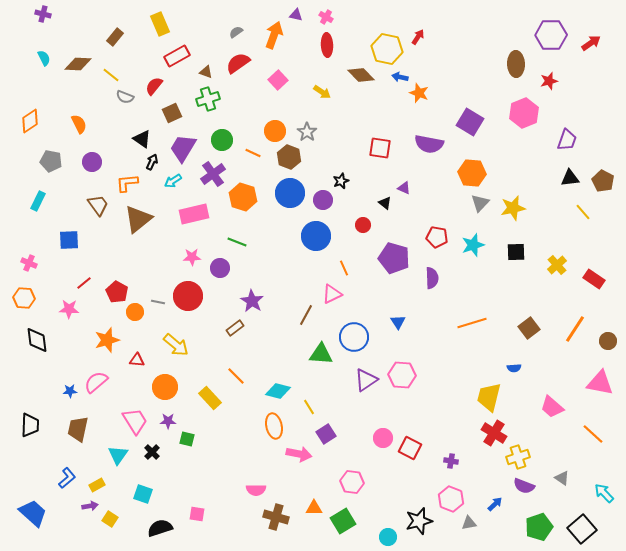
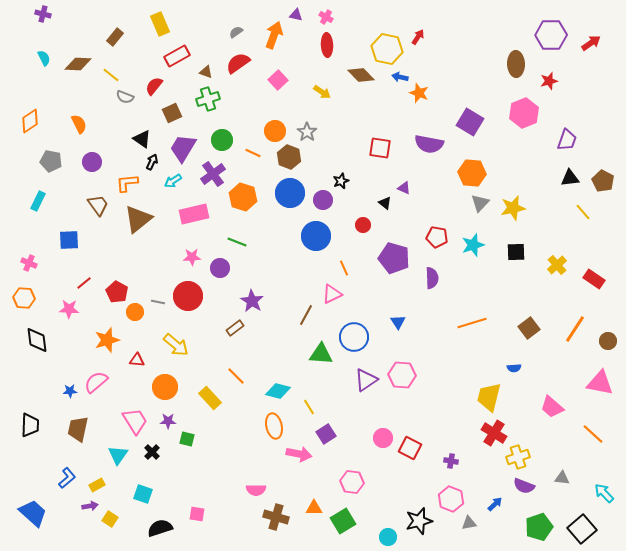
gray triangle at (562, 478): rotated 28 degrees counterclockwise
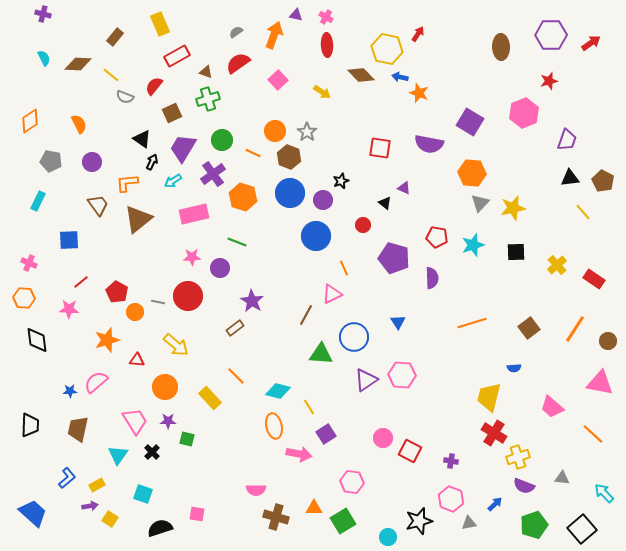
red arrow at (418, 37): moved 3 px up
brown ellipse at (516, 64): moved 15 px left, 17 px up
red line at (84, 283): moved 3 px left, 1 px up
red square at (410, 448): moved 3 px down
green pentagon at (539, 527): moved 5 px left, 2 px up
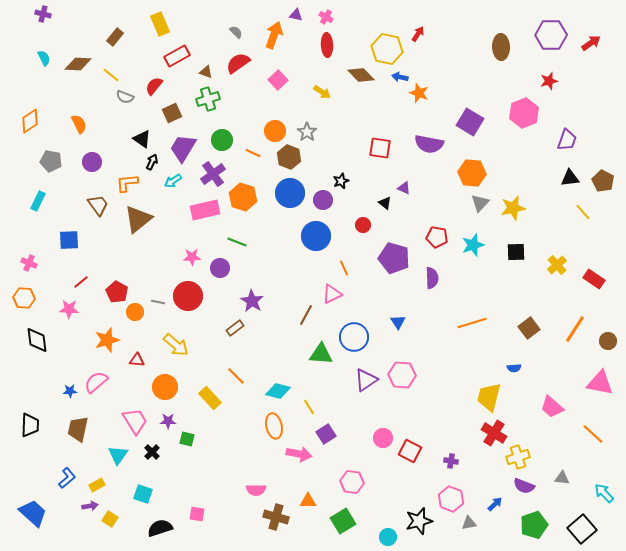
gray semicircle at (236, 32): rotated 80 degrees clockwise
pink rectangle at (194, 214): moved 11 px right, 4 px up
orange triangle at (314, 508): moved 6 px left, 7 px up
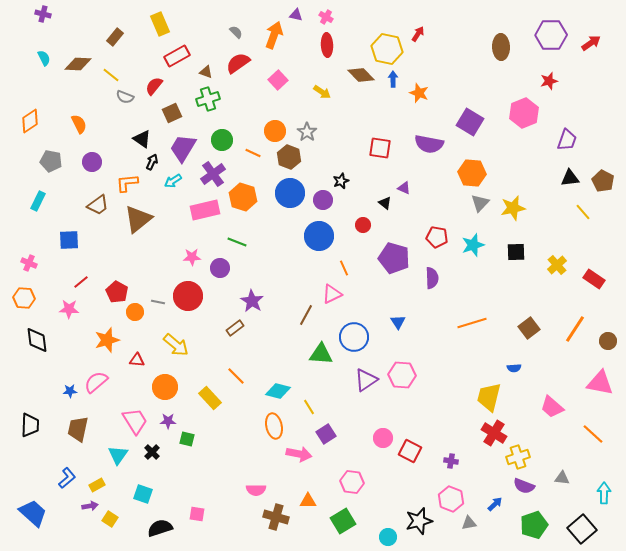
blue arrow at (400, 77): moved 7 px left, 2 px down; rotated 77 degrees clockwise
brown trapezoid at (98, 205): rotated 90 degrees clockwise
blue circle at (316, 236): moved 3 px right
cyan arrow at (604, 493): rotated 45 degrees clockwise
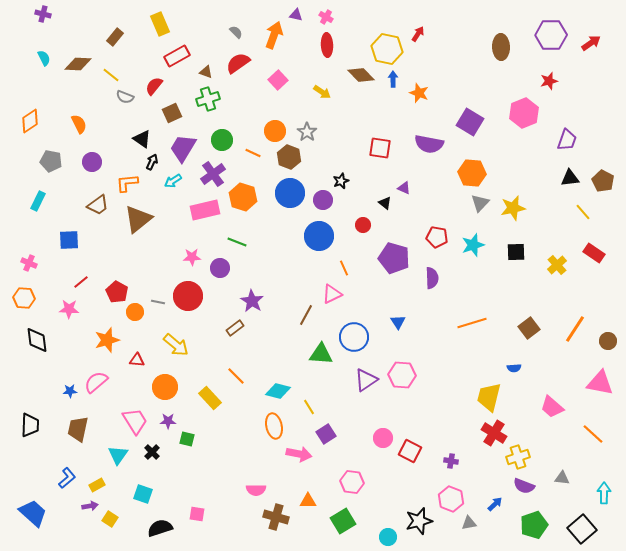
red rectangle at (594, 279): moved 26 px up
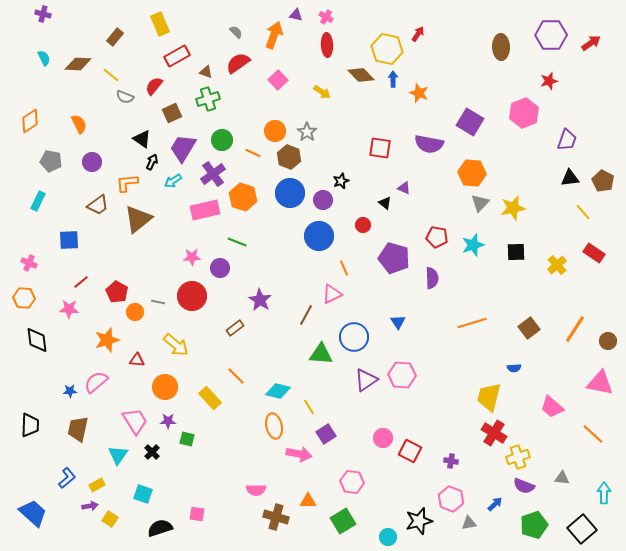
red circle at (188, 296): moved 4 px right
purple star at (252, 301): moved 8 px right, 1 px up
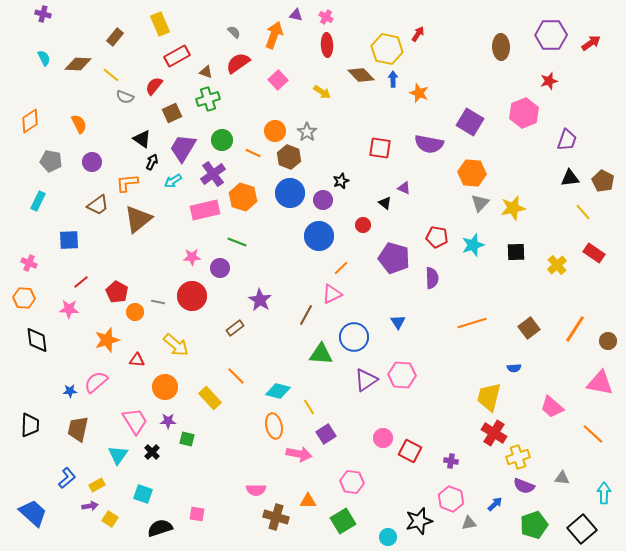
gray semicircle at (236, 32): moved 2 px left
orange line at (344, 268): moved 3 px left; rotated 70 degrees clockwise
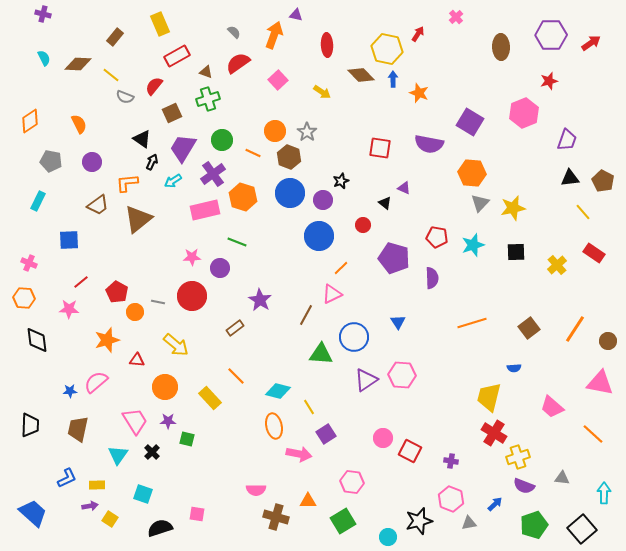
pink cross at (326, 17): moved 130 px right; rotated 16 degrees clockwise
blue L-shape at (67, 478): rotated 15 degrees clockwise
yellow rectangle at (97, 485): rotated 28 degrees clockwise
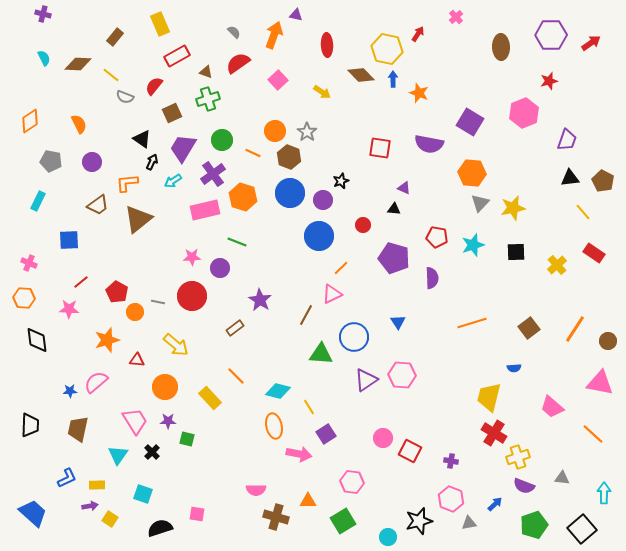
black triangle at (385, 203): moved 9 px right, 6 px down; rotated 32 degrees counterclockwise
